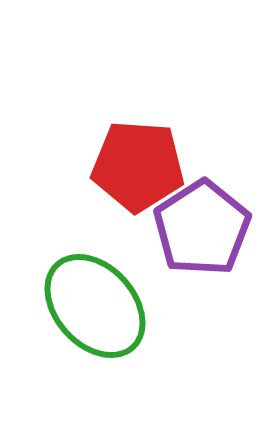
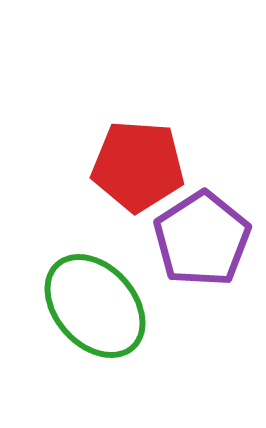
purple pentagon: moved 11 px down
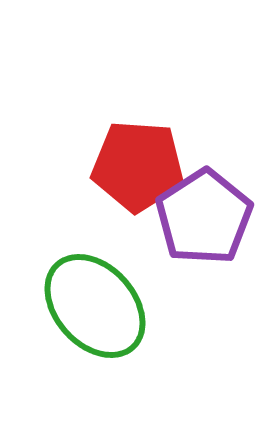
purple pentagon: moved 2 px right, 22 px up
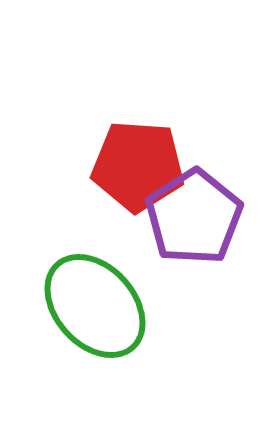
purple pentagon: moved 10 px left
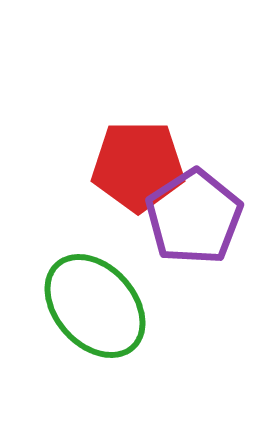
red pentagon: rotated 4 degrees counterclockwise
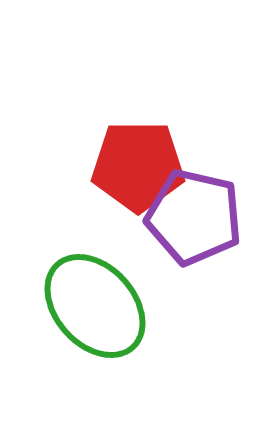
purple pentagon: rotated 26 degrees counterclockwise
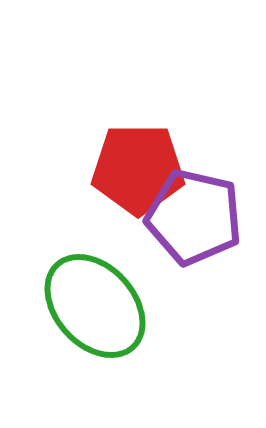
red pentagon: moved 3 px down
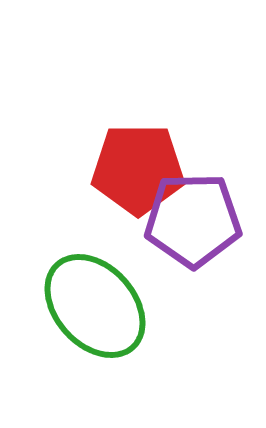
purple pentagon: moved 1 px left, 3 px down; rotated 14 degrees counterclockwise
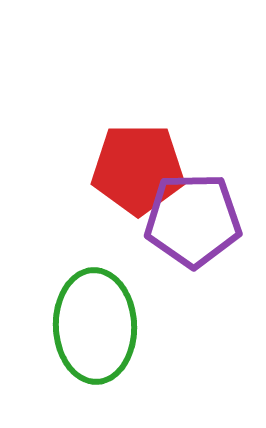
green ellipse: moved 20 px down; rotated 40 degrees clockwise
